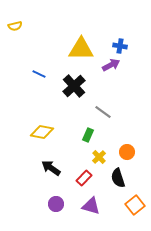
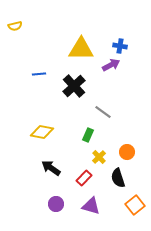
blue line: rotated 32 degrees counterclockwise
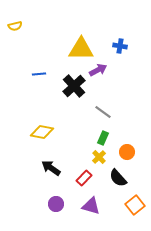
purple arrow: moved 13 px left, 5 px down
green rectangle: moved 15 px right, 3 px down
black semicircle: rotated 24 degrees counterclockwise
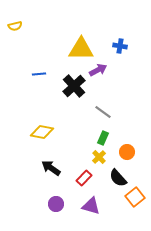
orange square: moved 8 px up
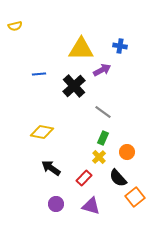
purple arrow: moved 4 px right
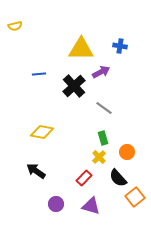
purple arrow: moved 1 px left, 2 px down
gray line: moved 1 px right, 4 px up
green rectangle: rotated 40 degrees counterclockwise
black arrow: moved 15 px left, 3 px down
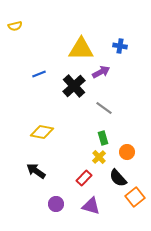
blue line: rotated 16 degrees counterclockwise
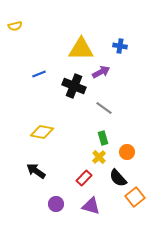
black cross: rotated 25 degrees counterclockwise
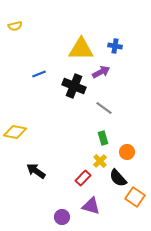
blue cross: moved 5 px left
yellow diamond: moved 27 px left
yellow cross: moved 1 px right, 4 px down
red rectangle: moved 1 px left
orange square: rotated 18 degrees counterclockwise
purple circle: moved 6 px right, 13 px down
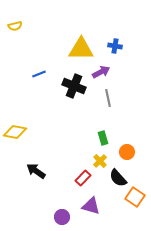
gray line: moved 4 px right, 10 px up; rotated 42 degrees clockwise
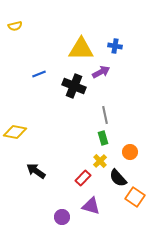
gray line: moved 3 px left, 17 px down
orange circle: moved 3 px right
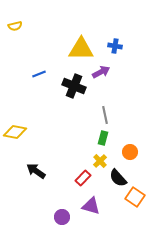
green rectangle: rotated 32 degrees clockwise
